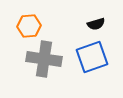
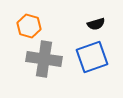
orange hexagon: rotated 20 degrees clockwise
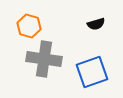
blue square: moved 15 px down
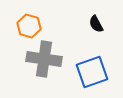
black semicircle: rotated 78 degrees clockwise
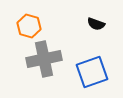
black semicircle: rotated 42 degrees counterclockwise
gray cross: rotated 20 degrees counterclockwise
